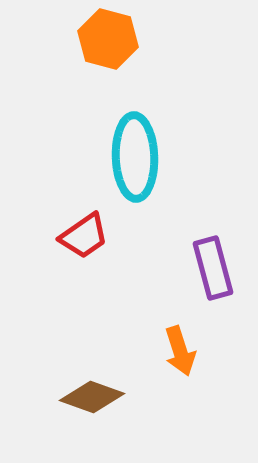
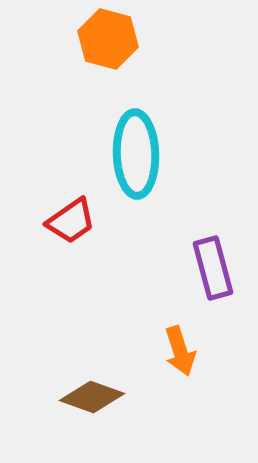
cyan ellipse: moved 1 px right, 3 px up
red trapezoid: moved 13 px left, 15 px up
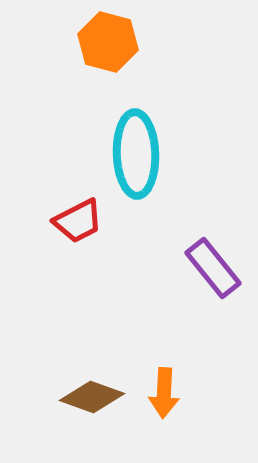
orange hexagon: moved 3 px down
red trapezoid: moved 7 px right; rotated 8 degrees clockwise
purple rectangle: rotated 24 degrees counterclockwise
orange arrow: moved 16 px left, 42 px down; rotated 21 degrees clockwise
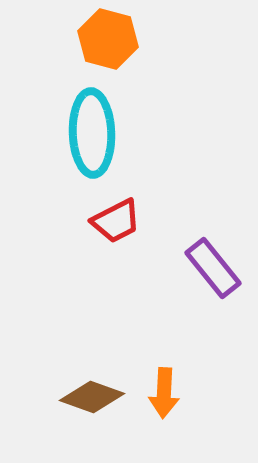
orange hexagon: moved 3 px up
cyan ellipse: moved 44 px left, 21 px up
red trapezoid: moved 38 px right
